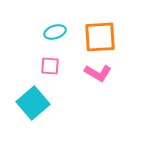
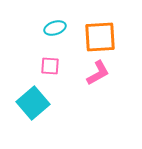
cyan ellipse: moved 4 px up
pink L-shape: rotated 60 degrees counterclockwise
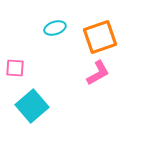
orange square: rotated 16 degrees counterclockwise
pink square: moved 35 px left, 2 px down
cyan square: moved 1 px left, 3 px down
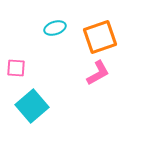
pink square: moved 1 px right
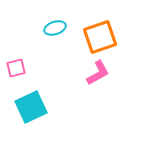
pink square: rotated 18 degrees counterclockwise
cyan square: moved 1 px left, 1 px down; rotated 16 degrees clockwise
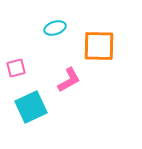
orange square: moved 1 px left, 9 px down; rotated 20 degrees clockwise
pink L-shape: moved 29 px left, 7 px down
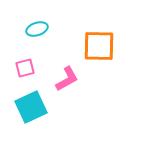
cyan ellipse: moved 18 px left, 1 px down
pink square: moved 9 px right
pink L-shape: moved 2 px left, 1 px up
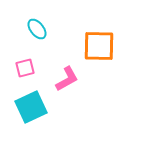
cyan ellipse: rotated 70 degrees clockwise
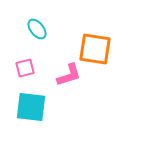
orange square: moved 4 px left, 3 px down; rotated 8 degrees clockwise
pink L-shape: moved 2 px right, 4 px up; rotated 12 degrees clockwise
cyan square: rotated 32 degrees clockwise
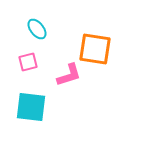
pink square: moved 3 px right, 6 px up
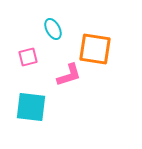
cyan ellipse: moved 16 px right; rotated 10 degrees clockwise
pink square: moved 5 px up
